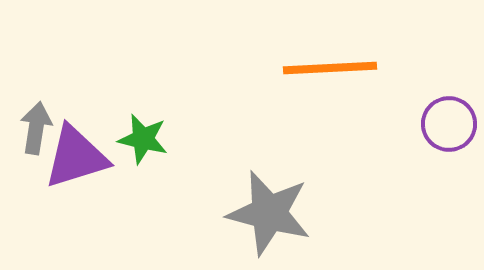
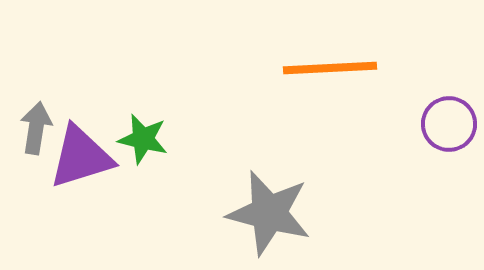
purple triangle: moved 5 px right
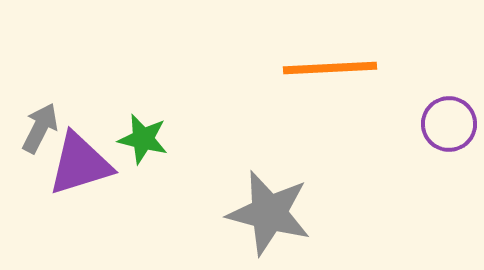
gray arrow: moved 4 px right; rotated 18 degrees clockwise
purple triangle: moved 1 px left, 7 px down
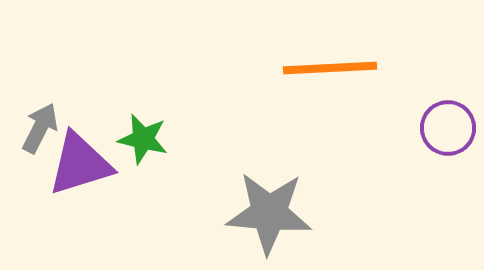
purple circle: moved 1 px left, 4 px down
gray star: rotated 10 degrees counterclockwise
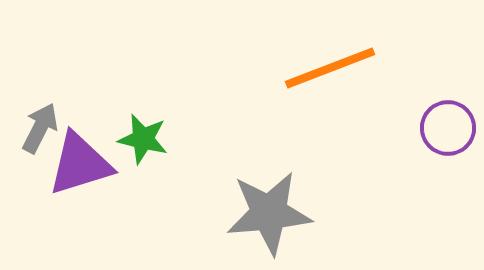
orange line: rotated 18 degrees counterclockwise
gray star: rotated 10 degrees counterclockwise
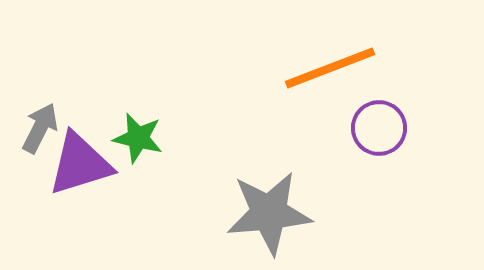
purple circle: moved 69 px left
green star: moved 5 px left, 1 px up
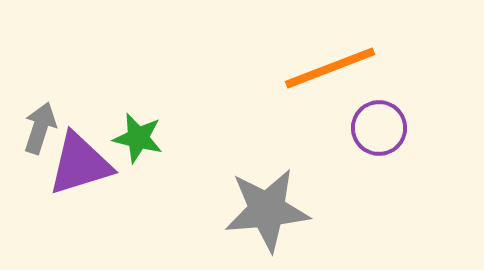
gray arrow: rotated 9 degrees counterclockwise
gray star: moved 2 px left, 3 px up
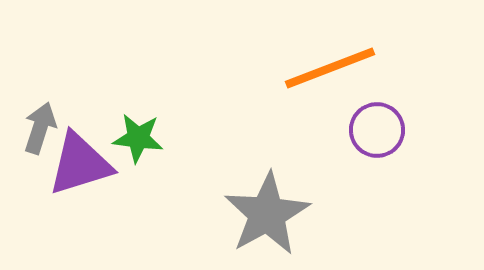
purple circle: moved 2 px left, 2 px down
green star: rotated 6 degrees counterclockwise
gray star: moved 4 px down; rotated 24 degrees counterclockwise
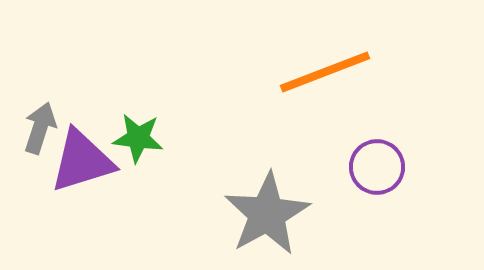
orange line: moved 5 px left, 4 px down
purple circle: moved 37 px down
purple triangle: moved 2 px right, 3 px up
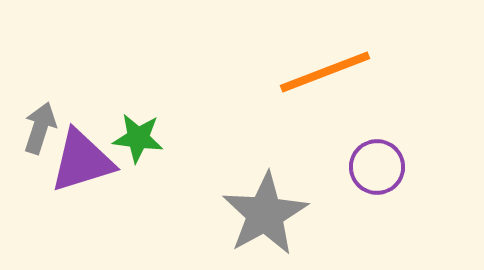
gray star: moved 2 px left
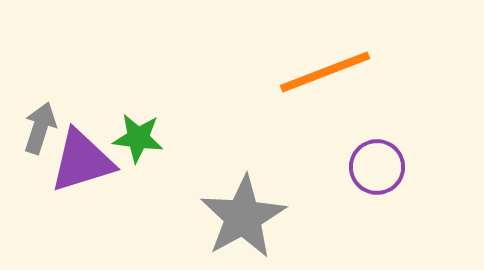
gray star: moved 22 px left, 3 px down
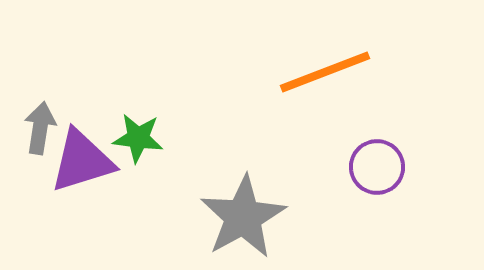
gray arrow: rotated 9 degrees counterclockwise
